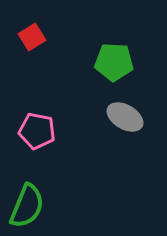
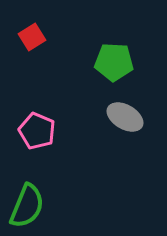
pink pentagon: rotated 12 degrees clockwise
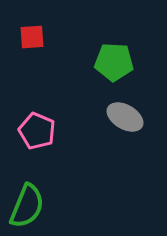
red square: rotated 28 degrees clockwise
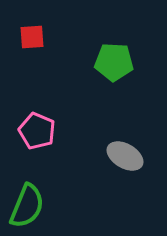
gray ellipse: moved 39 px down
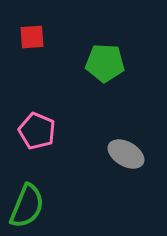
green pentagon: moved 9 px left, 1 px down
gray ellipse: moved 1 px right, 2 px up
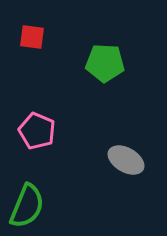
red square: rotated 12 degrees clockwise
gray ellipse: moved 6 px down
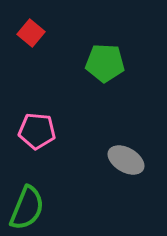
red square: moved 1 px left, 4 px up; rotated 32 degrees clockwise
pink pentagon: rotated 18 degrees counterclockwise
green semicircle: moved 2 px down
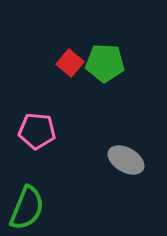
red square: moved 39 px right, 30 px down
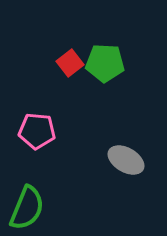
red square: rotated 12 degrees clockwise
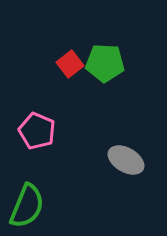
red square: moved 1 px down
pink pentagon: rotated 18 degrees clockwise
green semicircle: moved 2 px up
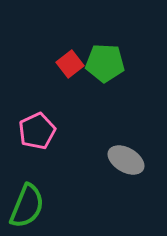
pink pentagon: rotated 24 degrees clockwise
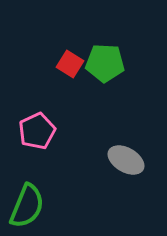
red square: rotated 20 degrees counterclockwise
